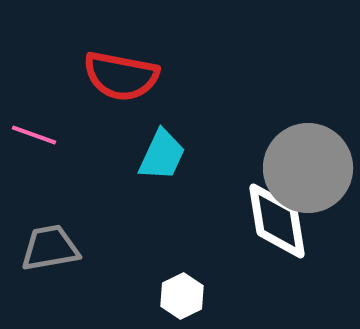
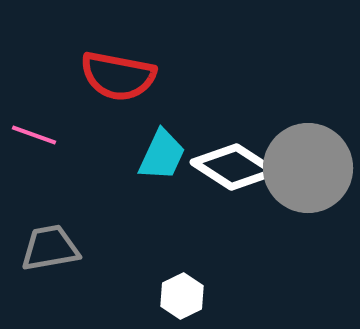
red semicircle: moved 3 px left
white diamond: moved 43 px left, 54 px up; rotated 48 degrees counterclockwise
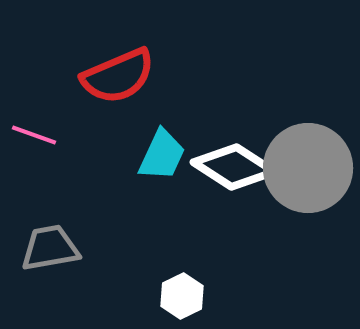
red semicircle: rotated 34 degrees counterclockwise
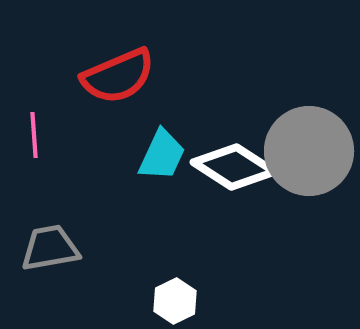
pink line: rotated 66 degrees clockwise
gray circle: moved 1 px right, 17 px up
white hexagon: moved 7 px left, 5 px down
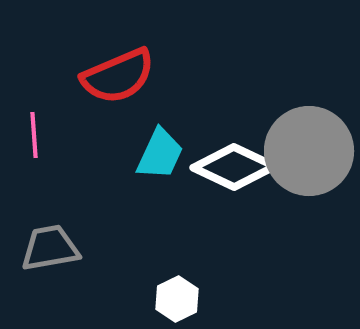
cyan trapezoid: moved 2 px left, 1 px up
white diamond: rotated 8 degrees counterclockwise
white hexagon: moved 2 px right, 2 px up
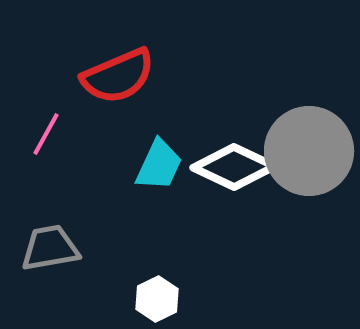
pink line: moved 12 px right, 1 px up; rotated 33 degrees clockwise
cyan trapezoid: moved 1 px left, 11 px down
white hexagon: moved 20 px left
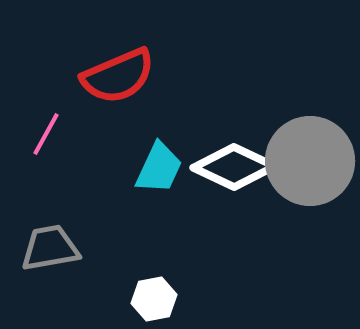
gray circle: moved 1 px right, 10 px down
cyan trapezoid: moved 3 px down
white hexagon: moved 3 px left; rotated 15 degrees clockwise
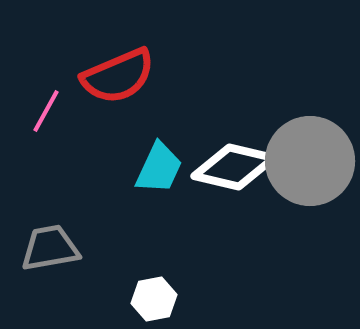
pink line: moved 23 px up
white diamond: rotated 12 degrees counterclockwise
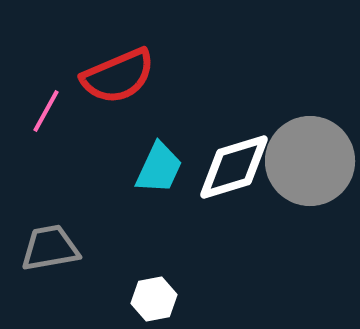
white diamond: rotated 30 degrees counterclockwise
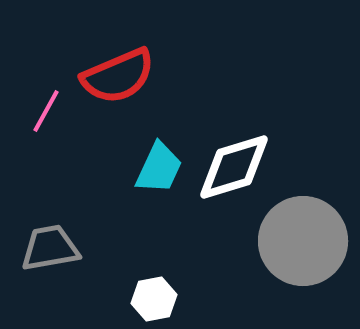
gray circle: moved 7 px left, 80 px down
